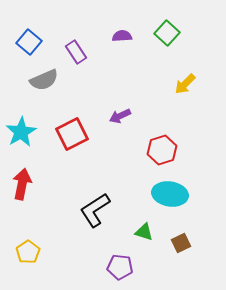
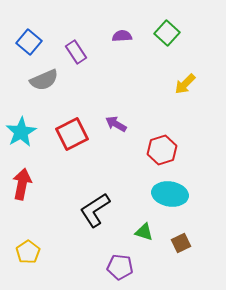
purple arrow: moved 4 px left, 8 px down; rotated 55 degrees clockwise
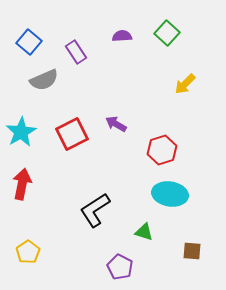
brown square: moved 11 px right, 8 px down; rotated 30 degrees clockwise
purple pentagon: rotated 20 degrees clockwise
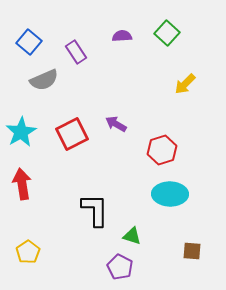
red arrow: rotated 20 degrees counterclockwise
cyan ellipse: rotated 8 degrees counterclockwise
black L-shape: rotated 123 degrees clockwise
green triangle: moved 12 px left, 4 px down
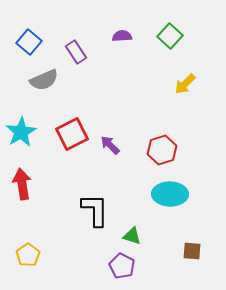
green square: moved 3 px right, 3 px down
purple arrow: moved 6 px left, 21 px down; rotated 15 degrees clockwise
yellow pentagon: moved 3 px down
purple pentagon: moved 2 px right, 1 px up
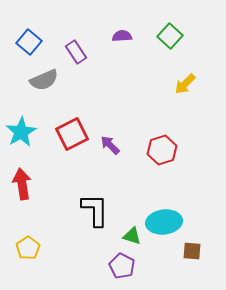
cyan ellipse: moved 6 px left, 28 px down; rotated 8 degrees counterclockwise
yellow pentagon: moved 7 px up
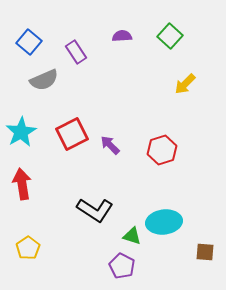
black L-shape: rotated 123 degrees clockwise
brown square: moved 13 px right, 1 px down
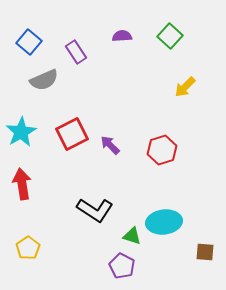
yellow arrow: moved 3 px down
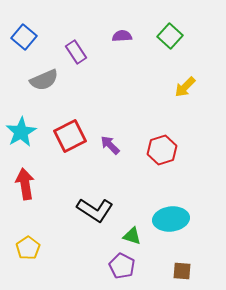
blue square: moved 5 px left, 5 px up
red square: moved 2 px left, 2 px down
red arrow: moved 3 px right
cyan ellipse: moved 7 px right, 3 px up
brown square: moved 23 px left, 19 px down
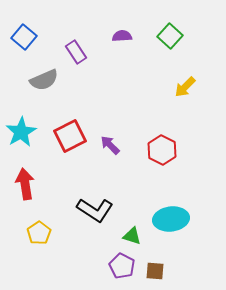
red hexagon: rotated 16 degrees counterclockwise
yellow pentagon: moved 11 px right, 15 px up
brown square: moved 27 px left
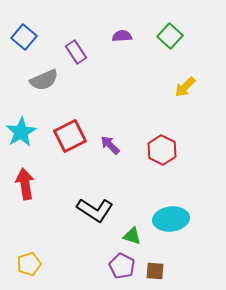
yellow pentagon: moved 10 px left, 31 px down; rotated 15 degrees clockwise
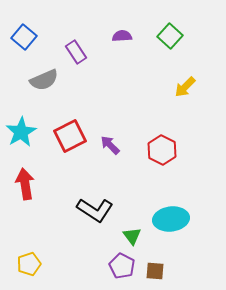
green triangle: rotated 36 degrees clockwise
